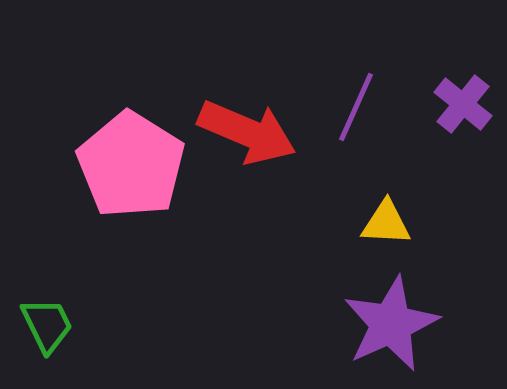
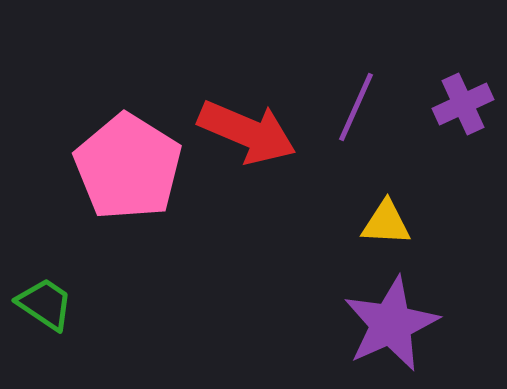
purple cross: rotated 26 degrees clockwise
pink pentagon: moved 3 px left, 2 px down
green trapezoid: moved 2 px left, 21 px up; rotated 30 degrees counterclockwise
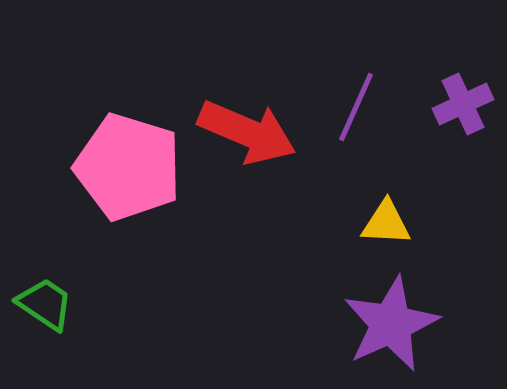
pink pentagon: rotated 15 degrees counterclockwise
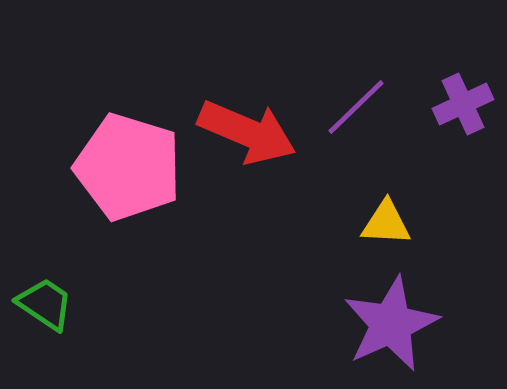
purple line: rotated 22 degrees clockwise
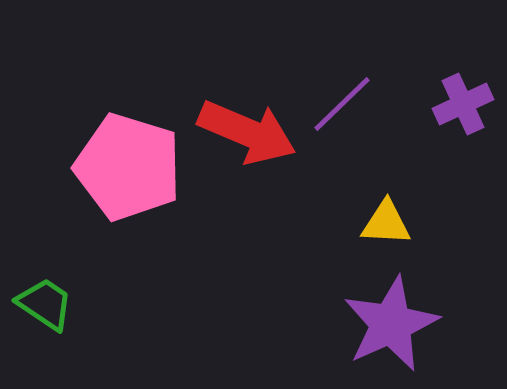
purple line: moved 14 px left, 3 px up
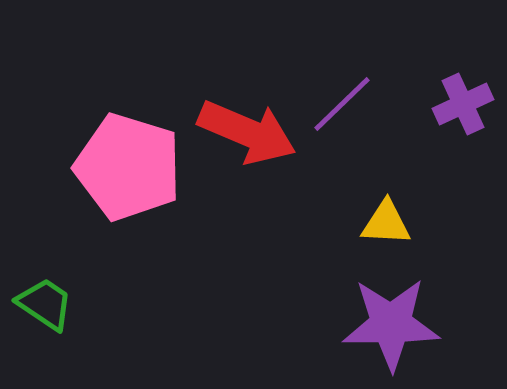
purple star: rotated 24 degrees clockwise
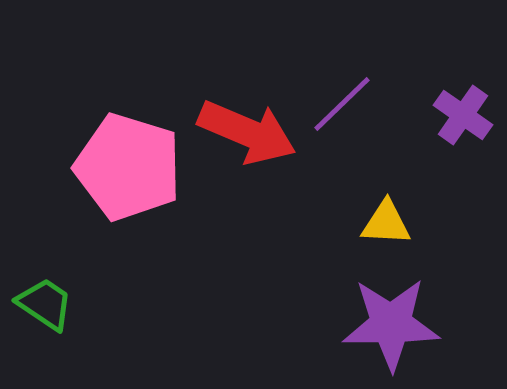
purple cross: moved 11 px down; rotated 30 degrees counterclockwise
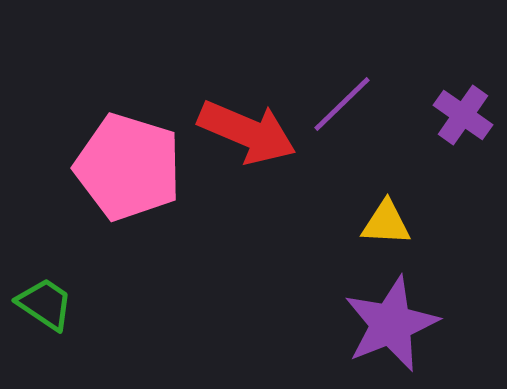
purple star: rotated 22 degrees counterclockwise
